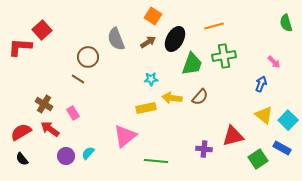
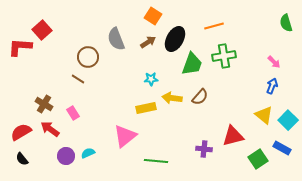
blue arrow: moved 11 px right, 2 px down
cyan semicircle: rotated 24 degrees clockwise
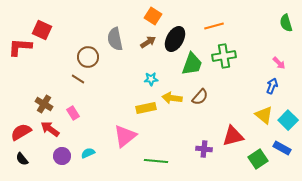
red square: rotated 24 degrees counterclockwise
gray semicircle: moved 1 px left; rotated 10 degrees clockwise
pink arrow: moved 5 px right, 1 px down
purple circle: moved 4 px left
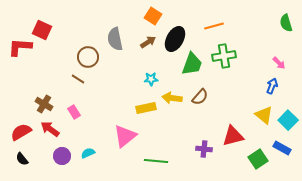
pink rectangle: moved 1 px right, 1 px up
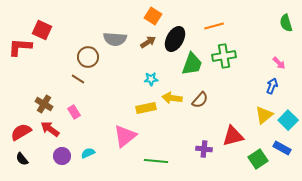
gray semicircle: rotated 75 degrees counterclockwise
brown semicircle: moved 3 px down
yellow triangle: rotated 42 degrees clockwise
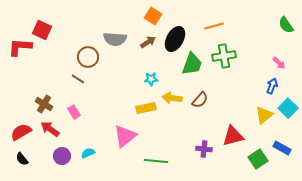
green semicircle: moved 2 px down; rotated 18 degrees counterclockwise
cyan square: moved 12 px up
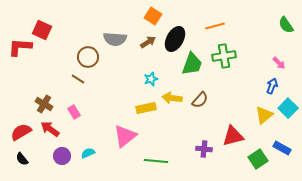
orange line: moved 1 px right
cyan star: rotated 16 degrees counterclockwise
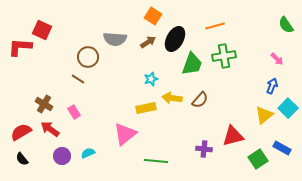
pink arrow: moved 2 px left, 4 px up
pink triangle: moved 2 px up
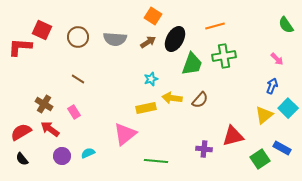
brown circle: moved 10 px left, 20 px up
green square: moved 2 px right
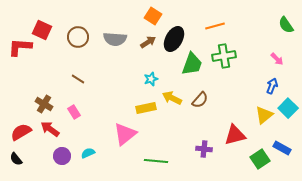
black ellipse: moved 1 px left
yellow arrow: rotated 18 degrees clockwise
red triangle: moved 2 px right, 1 px up
black semicircle: moved 6 px left
